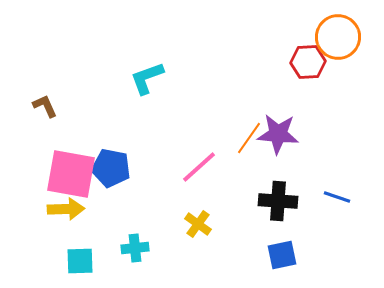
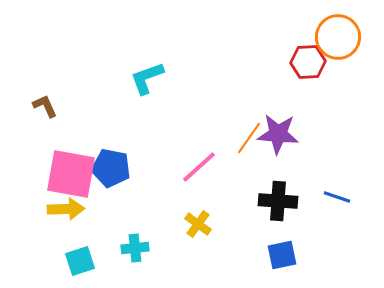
cyan square: rotated 16 degrees counterclockwise
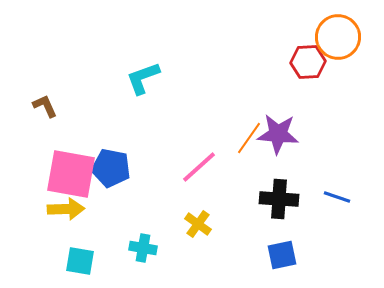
cyan L-shape: moved 4 px left
black cross: moved 1 px right, 2 px up
cyan cross: moved 8 px right; rotated 16 degrees clockwise
cyan square: rotated 28 degrees clockwise
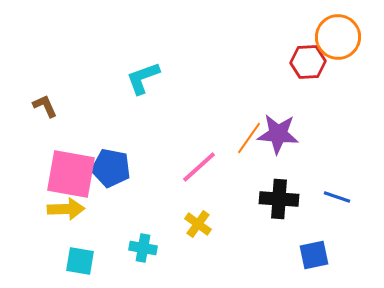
blue square: moved 32 px right
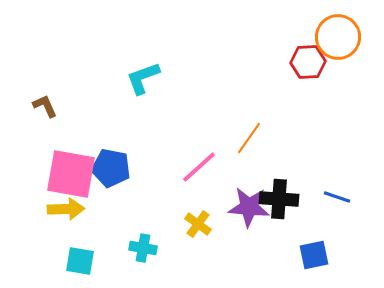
purple star: moved 29 px left, 73 px down
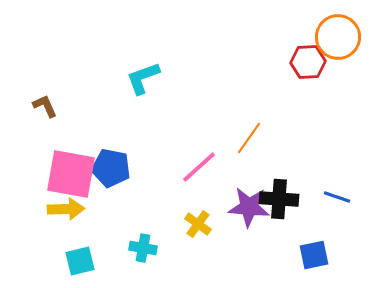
cyan square: rotated 24 degrees counterclockwise
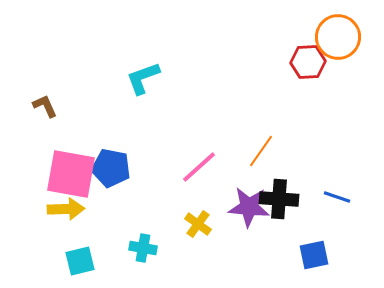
orange line: moved 12 px right, 13 px down
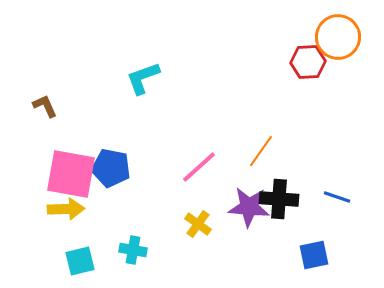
cyan cross: moved 10 px left, 2 px down
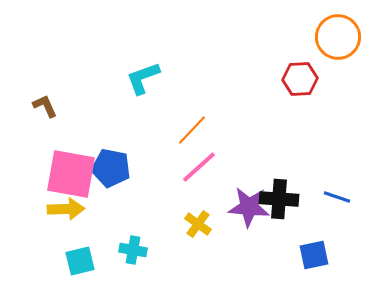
red hexagon: moved 8 px left, 17 px down
orange line: moved 69 px left, 21 px up; rotated 8 degrees clockwise
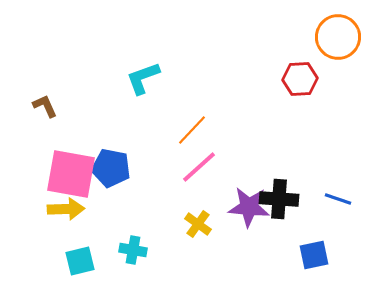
blue line: moved 1 px right, 2 px down
